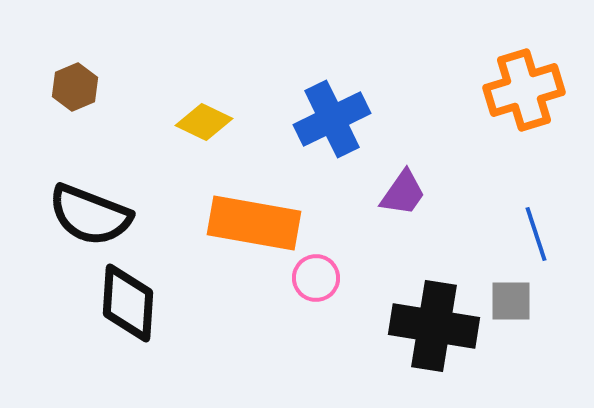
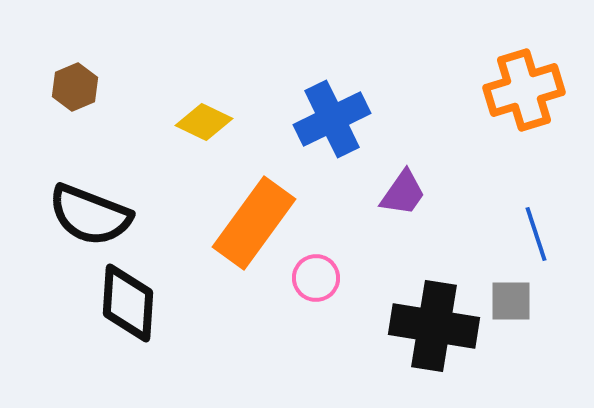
orange rectangle: rotated 64 degrees counterclockwise
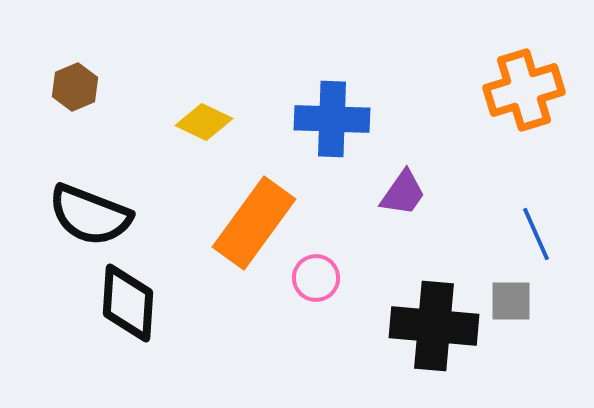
blue cross: rotated 28 degrees clockwise
blue line: rotated 6 degrees counterclockwise
black cross: rotated 4 degrees counterclockwise
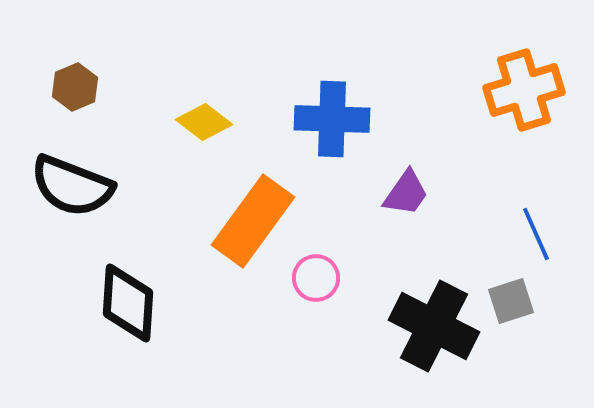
yellow diamond: rotated 12 degrees clockwise
purple trapezoid: moved 3 px right
black semicircle: moved 18 px left, 29 px up
orange rectangle: moved 1 px left, 2 px up
gray square: rotated 18 degrees counterclockwise
black cross: rotated 22 degrees clockwise
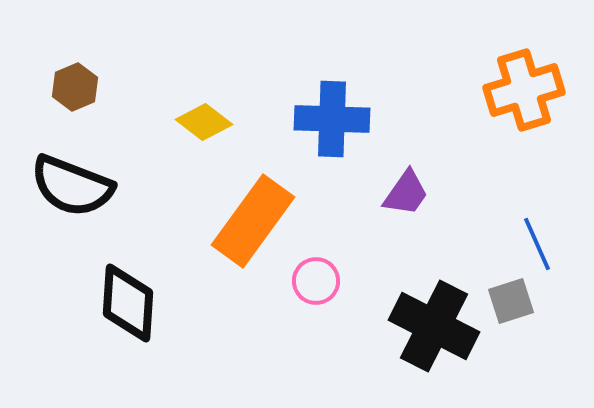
blue line: moved 1 px right, 10 px down
pink circle: moved 3 px down
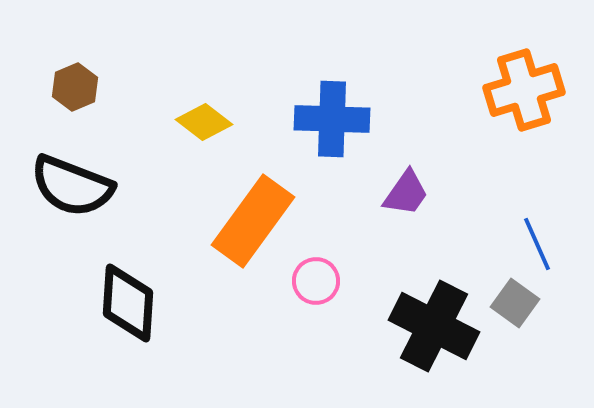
gray square: moved 4 px right, 2 px down; rotated 36 degrees counterclockwise
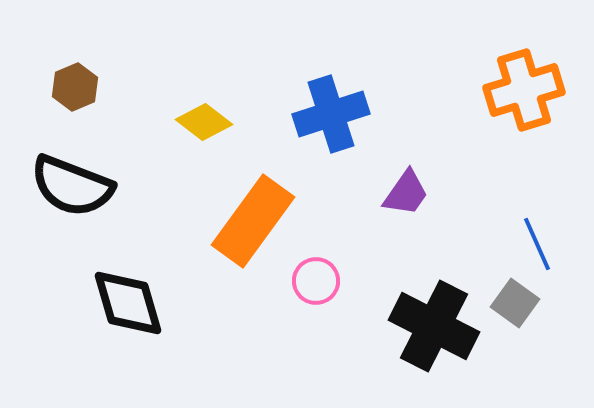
blue cross: moved 1 px left, 5 px up; rotated 20 degrees counterclockwise
black diamond: rotated 20 degrees counterclockwise
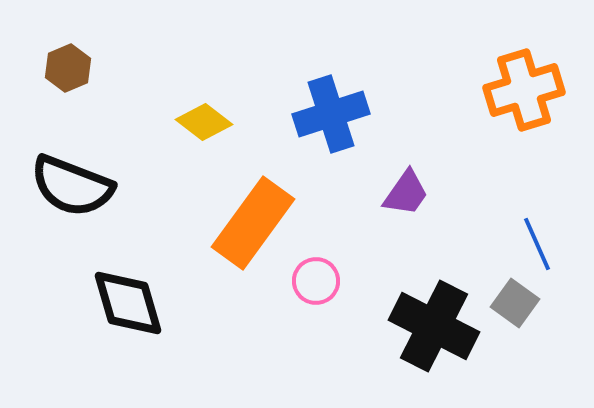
brown hexagon: moved 7 px left, 19 px up
orange rectangle: moved 2 px down
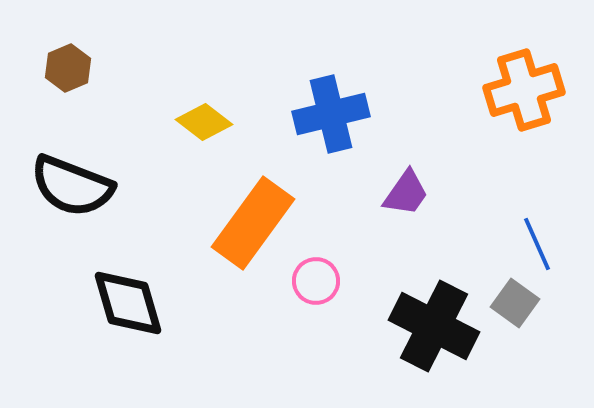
blue cross: rotated 4 degrees clockwise
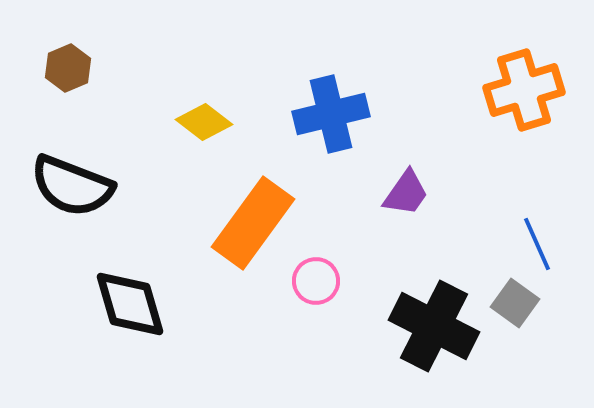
black diamond: moved 2 px right, 1 px down
